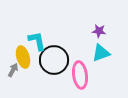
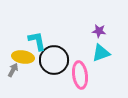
yellow ellipse: rotated 65 degrees counterclockwise
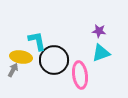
yellow ellipse: moved 2 px left
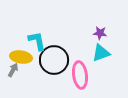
purple star: moved 1 px right, 2 px down
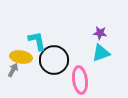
pink ellipse: moved 5 px down
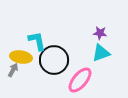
pink ellipse: rotated 48 degrees clockwise
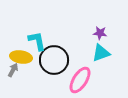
pink ellipse: rotated 8 degrees counterclockwise
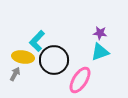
cyan L-shape: rotated 125 degrees counterclockwise
cyan triangle: moved 1 px left, 1 px up
yellow ellipse: moved 2 px right
gray arrow: moved 2 px right, 4 px down
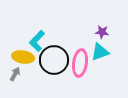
purple star: moved 2 px right, 1 px up
pink ellipse: moved 17 px up; rotated 24 degrees counterclockwise
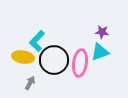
gray arrow: moved 15 px right, 9 px down
